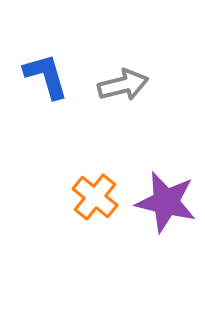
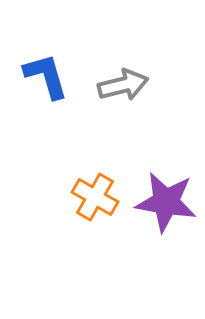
orange cross: rotated 9 degrees counterclockwise
purple star: rotated 4 degrees counterclockwise
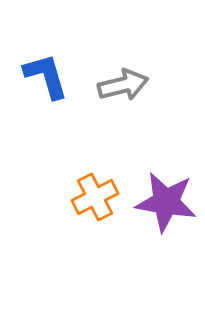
orange cross: rotated 33 degrees clockwise
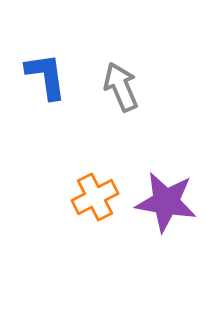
blue L-shape: rotated 8 degrees clockwise
gray arrow: moved 2 px left, 2 px down; rotated 99 degrees counterclockwise
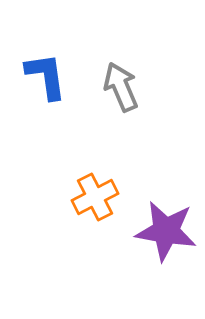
purple star: moved 29 px down
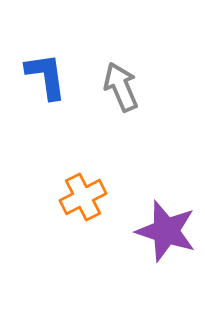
orange cross: moved 12 px left
purple star: rotated 8 degrees clockwise
